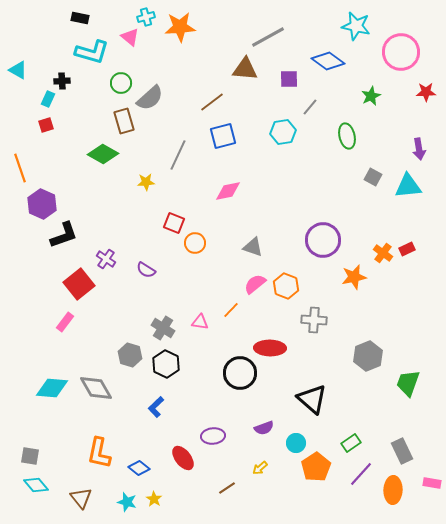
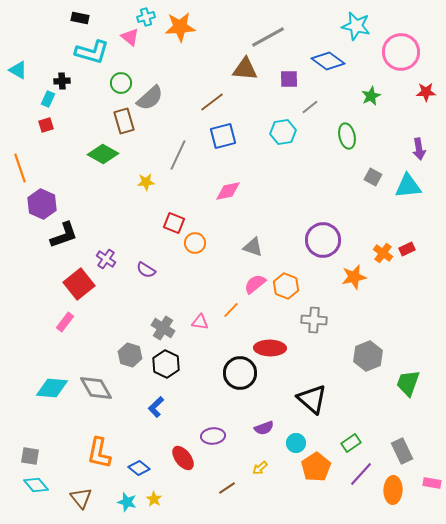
gray line at (310, 107): rotated 12 degrees clockwise
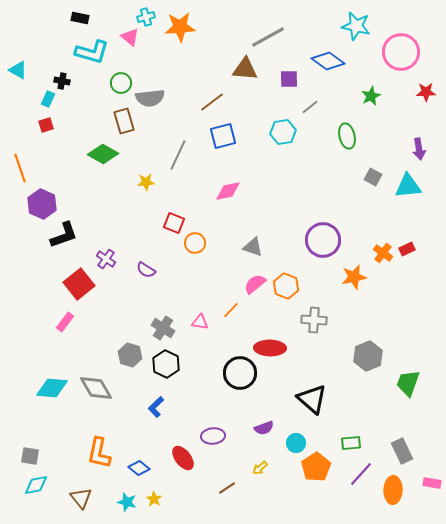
black cross at (62, 81): rotated 14 degrees clockwise
gray semicircle at (150, 98): rotated 36 degrees clockwise
green rectangle at (351, 443): rotated 30 degrees clockwise
cyan diamond at (36, 485): rotated 60 degrees counterclockwise
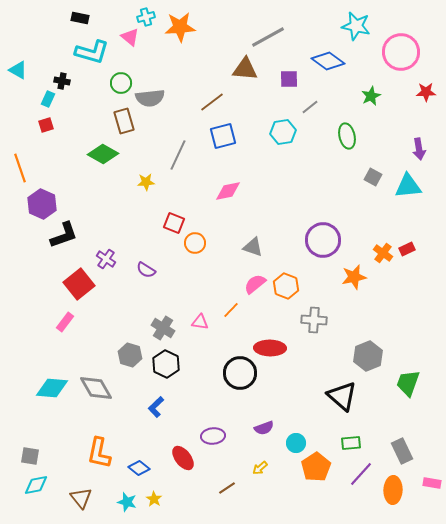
black triangle at (312, 399): moved 30 px right, 3 px up
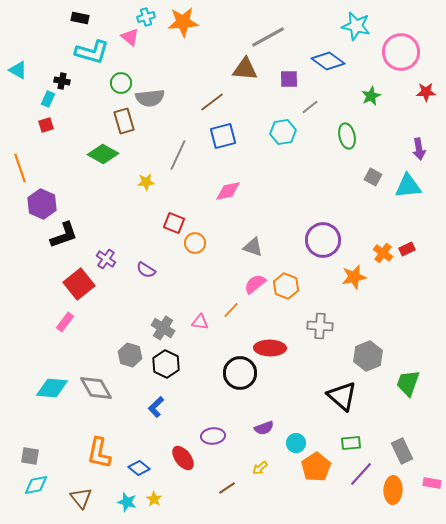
orange star at (180, 27): moved 3 px right, 5 px up
gray cross at (314, 320): moved 6 px right, 6 px down
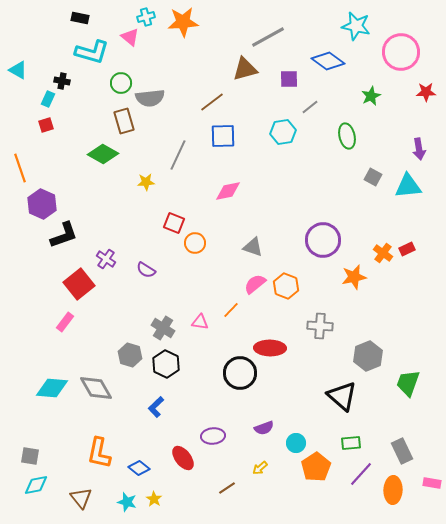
brown triangle at (245, 69): rotated 20 degrees counterclockwise
blue square at (223, 136): rotated 12 degrees clockwise
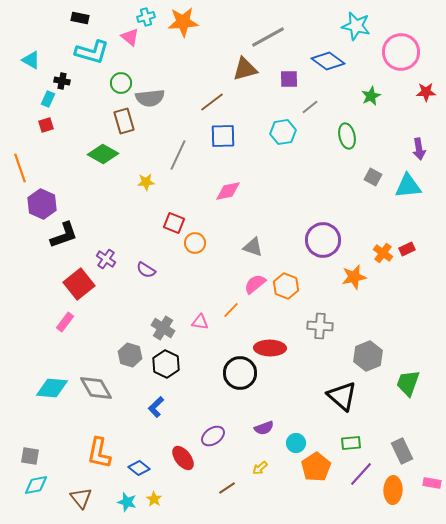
cyan triangle at (18, 70): moved 13 px right, 10 px up
purple ellipse at (213, 436): rotated 30 degrees counterclockwise
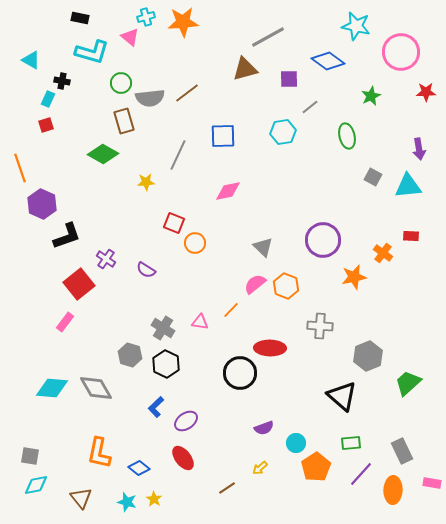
brown line at (212, 102): moved 25 px left, 9 px up
black L-shape at (64, 235): moved 3 px right, 1 px down
gray triangle at (253, 247): moved 10 px right; rotated 25 degrees clockwise
red rectangle at (407, 249): moved 4 px right, 13 px up; rotated 28 degrees clockwise
green trapezoid at (408, 383): rotated 28 degrees clockwise
purple ellipse at (213, 436): moved 27 px left, 15 px up
